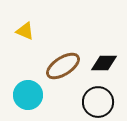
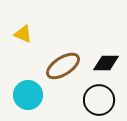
yellow triangle: moved 2 px left, 3 px down
black diamond: moved 2 px right
black circle: moved 1 px right, 2 px up
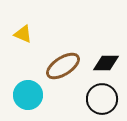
black circle: moved 3 px right, 1 px up
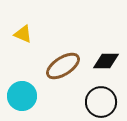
black diamond: moved 2 px up
cyan circle: moved 6 px left, 1 px down
black circle: moved 1 px left, 3 px down
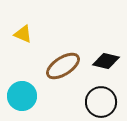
black diamond: rotated 12 degrees clockwise
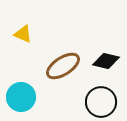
cyan circle: moved 1 px left, 1 px down
